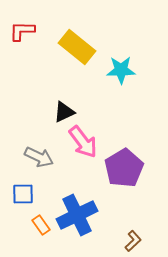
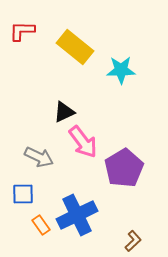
yellow rectangle: moved 2 px left
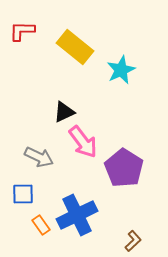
cyan star: rotated 24 degrees counterclockwise
purple pentagon: rotated 9 degrees counterclockwise
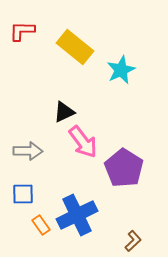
gray arrow: moved 11 px left, 6 px up; rotated 24 degrees counterclockwise
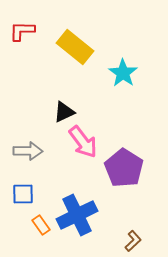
cyan star: moved 2 px right, 3 px down; rotated 12 degrees counterclockwise
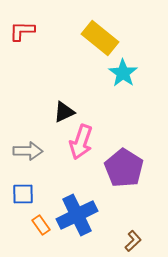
yellow rectangle: moved 25 px right, 9 px up
pink arrow: moved 2 px left; rotated 56 degrees clockwise
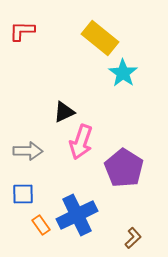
brown L-shape: moved 3 px up
